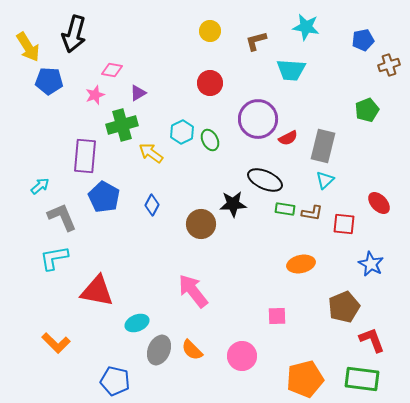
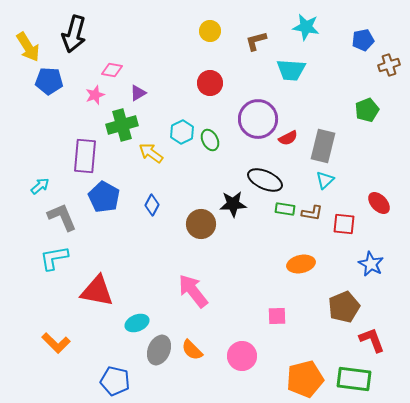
green rectangle at (362, 379): moved 8 px left
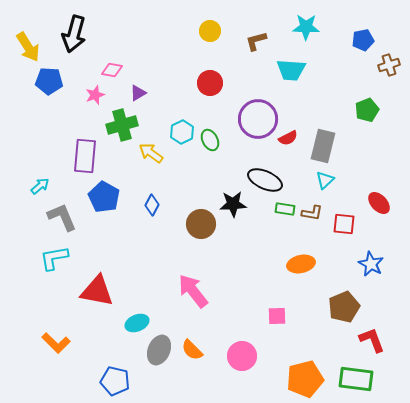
cyan star at (306, 27): rotated 8 degrees counterclockwise
green rectangle at (354, 379): moved 2 px right
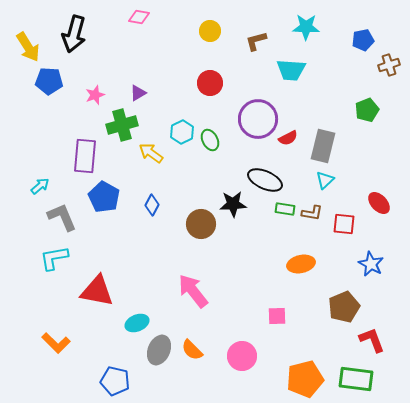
pink diamond at (112, 70): moved 27 px right, 53 px up
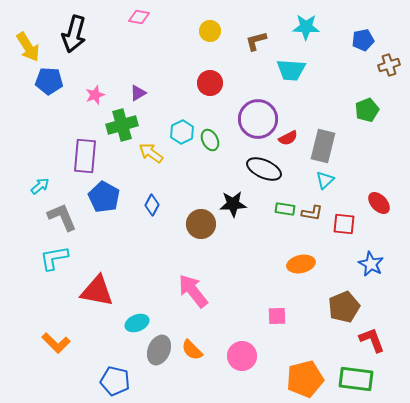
black ellipse at (265, 180): moved 1 px left, 11 px up
